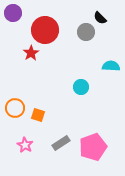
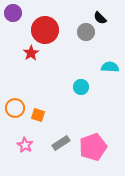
cyan semicircle: moved 1 px left, 1 px down
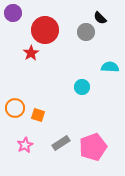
cyan circle: moved 1 px right
pink star: rotated 14 degrees clockwise
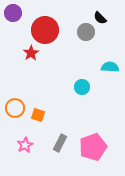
gray rectangle: moved 1 px left; rotated 30 degrees counterclockwise
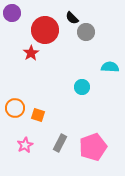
purple circle: moved 1 px left
black semicircle: moved 28 px left
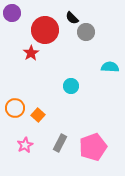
cyan circle: moved 11 px left, 1 px up
orange square: rotated 24 degrees clockwise
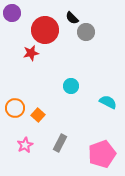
red star: rotated 21 degrees clockwise
cyan semicircle: moved 2 px left, 35 px down; rotated 24 degrees clockwise
pink pentagon: moved 9 px right, 7 px down
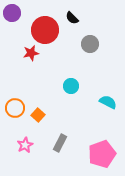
gray circle: moved 4 px right, 12 px down
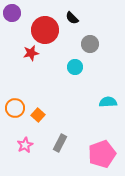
cyan circle: moved 4 px right, 19 px up
cyan semicircle: rotated 30 degrees counterclockwise
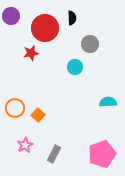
purple circle: moved 1 px left, 3 px down
black semicircle: rotated 136 degrees counterclockwise
red circle: moved 2 px up
gray rectangle: moved 6 px left, 11 px down
